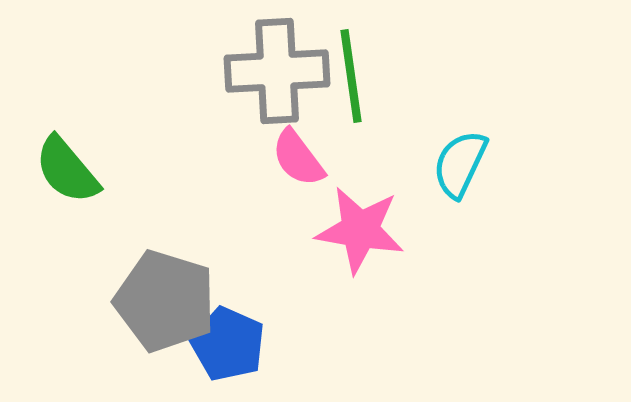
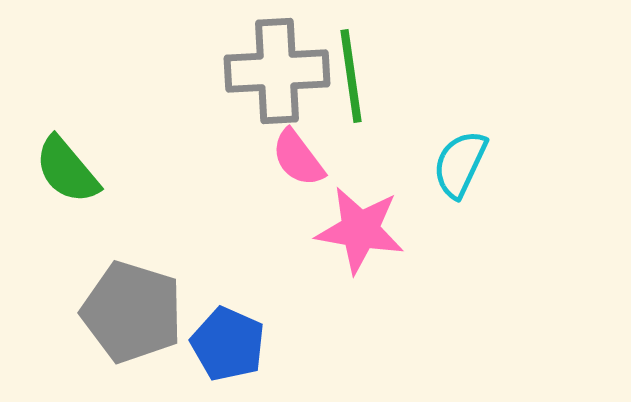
gray pentagon: moved 33 px left, 11 px down
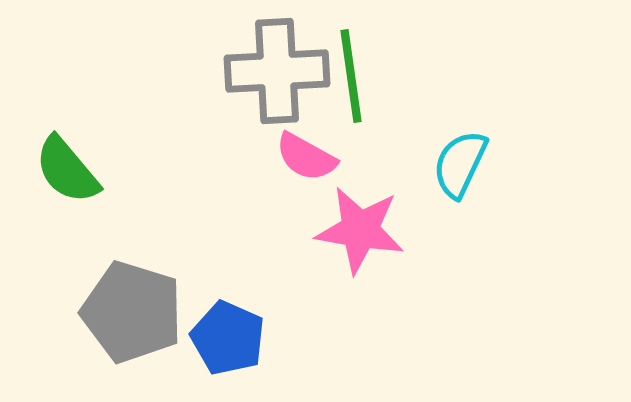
pink semicircle: moved 8 px right, 1 px up; rotated 24 degrees counterclockwise
blue pentagon: moved 6 px up
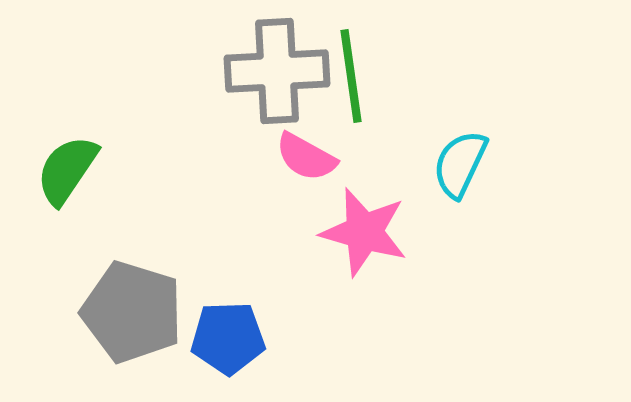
green semicircle: rotated 74 degrees clockwise
pink star: moved 4 px right, 2 px down; rotated 6 degrees clockwise
blue pentagon: rotated 26 degrees counterclockwise
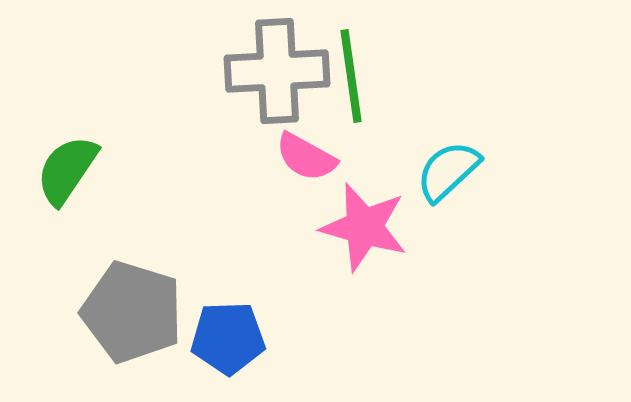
cyan semicircle: moved 12 px left, 7 px down; rotated 22 degrees clockwise
pink star: moved 5 px up
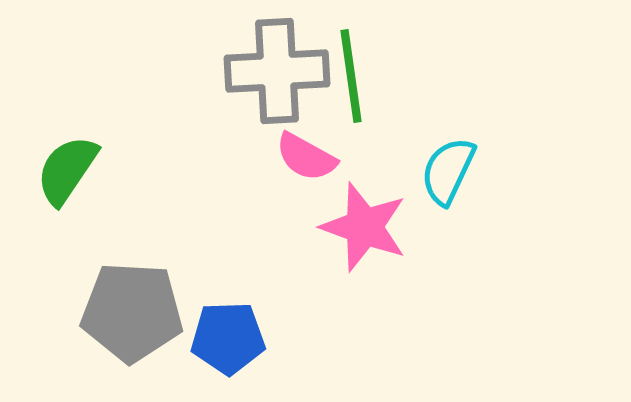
cyan semicircle: rotated 22 degrees counterclockwise
pink star: rotated 4 degrees clockwise
gray pentagon: rotated 14 degrees counterclockwise
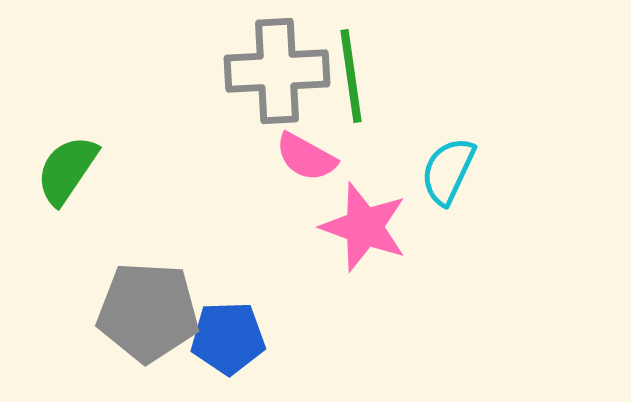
gray pentagon: moved 16 px right
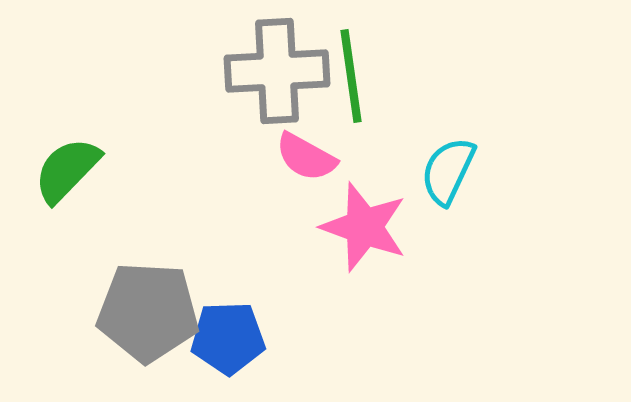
green semicircle: rotated 10 degrees clockwise
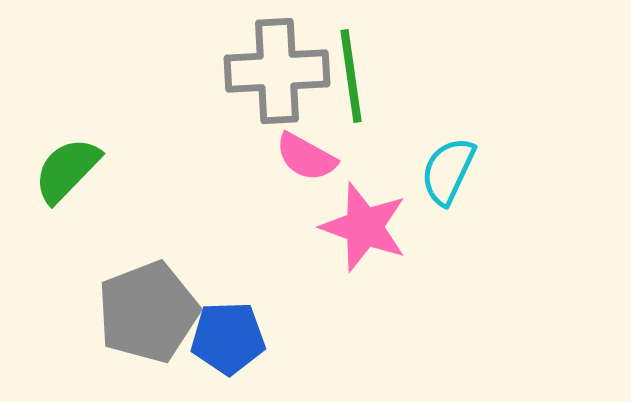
gray pentagon: rotated 24 degrees counterclockwise
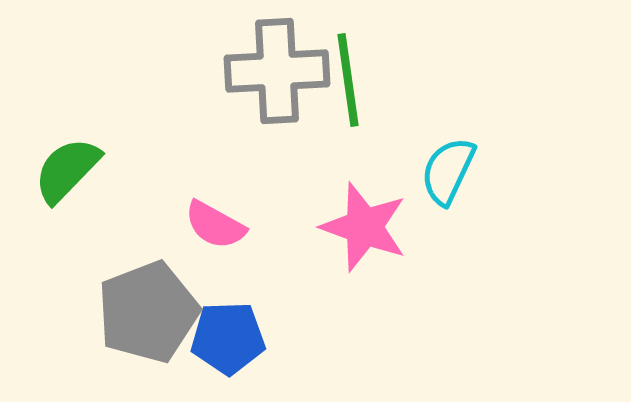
green line: moved 3 px left, 4 px down
pink semicircle: moved 91 px left, 68 px down
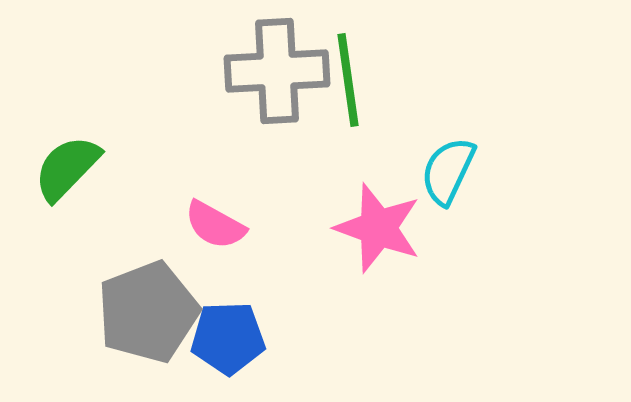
green semicircle: moved 2 px up
pink star: moved 14 px right, 1 px down
